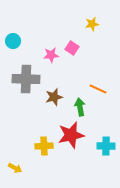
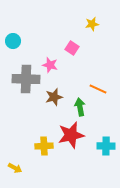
pink star: moved 1 px left, 10 px down; rotated 21 degrees clockwise
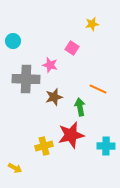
yellow cross: rotated 12 degrees counterclockwise
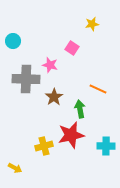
brown star: rotated 18 degrees counterclockwise
green arrow: moved 2 px down
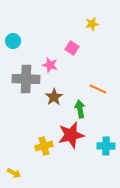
yellow arrow: moved 1 px left, 5 px down
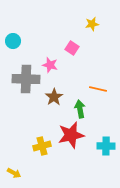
orange line: rotated 12 degrees counterclockwise
yellow cross: moved 2 px left
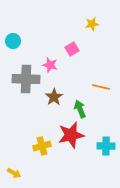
pink square: moved 1 px down; rotated 24 degrees clockwise
orange line: moved 3 px right, 2 px up
green arrow: rotated 12 degrees counterclockwise
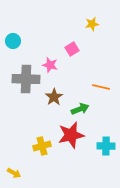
green arrow: rotated 90 degrees clockwise
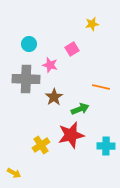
cyan circle: moved 16 px right, 3 px down
yellow cross: moved 1 px left, 1 px up; rotated 18 degrees counterclockwise
